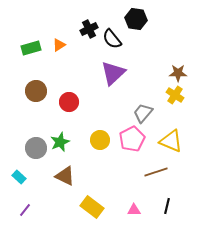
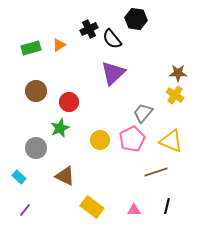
green star: moved 14 px up
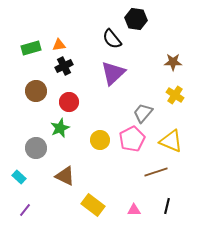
black cross: moved 25 px left, 37 px down
orange triangle: rotated 24 degrees clockwise
brown star: moved 5 px left, 11 px up
yellow rectangle: moved 1 px right, 2 px up
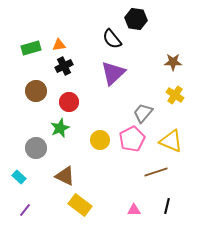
yellow rectangle: moved 13 px left
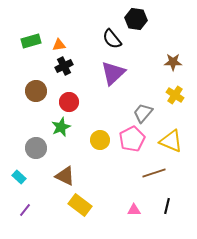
green rectangle: moved 7 px up
green star: moved 1 px right, 1 px up
brown line: moved 2 px left, 1 px down
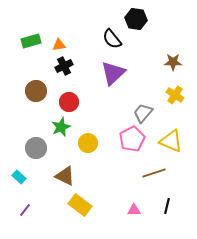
yellow circle: moved 12 px left, 3 px down
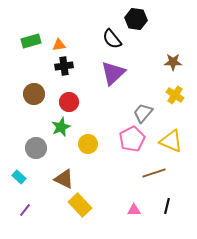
black cross: rotated 18 degrees clockwise
brown circle: moved 2 px left, 3 px down
yellow circle: moved 1 px down
brown triangle: moved 1 px left, 3 px down
yellow rectangle: rotated 10 degrees clockwise
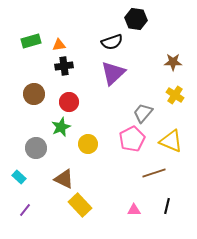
black semicircle: moved 3 px down; rotated 70 degrees counterclockwise
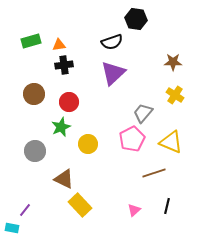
black cross: moved 1 px up
yellow triangle: moved 1 px down
gray circle: moved 1 px left, 3 px down
cyan rectangle: moved 7 px left, 51 px down; rotated 32 degrees counterclockwise
pink triangle: rotated 40 degrees counterclockwise
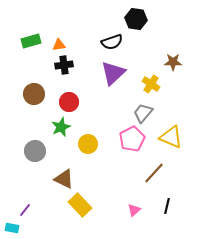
yellow cross: moved 24 px left, 11 px up
yellow triangle: moved 5 px up
brown line: rotated 30 degrees counterclockwise
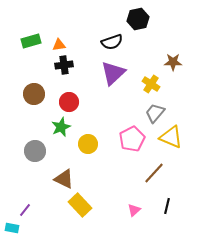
black hexagon: moved 2 px right; rotated 20 degrees counterclockwise
gray trapezoid: moved 12 px right
